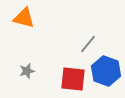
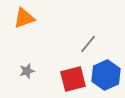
orange triangle: rotated 35 degrees counterclockwise
blue hexagon: moved 4 px down; rotated 16 degrees clockwise
red square: rotated 20 degrees counterclockwise
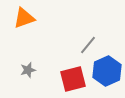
gray line: moved 1 px down
gray star: moved 1 px right, 1 px up
blue hexagon: moved 1 px right, 4 px up
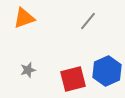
gray line: moved 24 px up
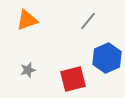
orange triangle: moved 3 px right, 2 px down
blue hexagon: moved 13 px up
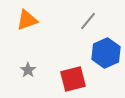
blue hexagon: moved 1 px left, 5 px up
gray star: rotated 21 degrees counterclockwise
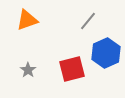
red square: moved 1 px left, 10 px up
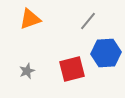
orange triangle: moved 3 px right, 1 px up
blue hexagon: rotated 20 degrees clockwise
gray star: moved 1 px left, 1 px down; rotated 14 degrees clockwise
